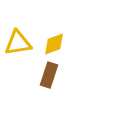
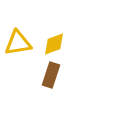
brown rectangle: moved 2 px right
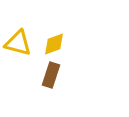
yellow triangle: rotated 24 degrees clockwise
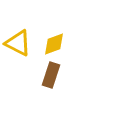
yellow triangle: rotated 12 degrees clockwise
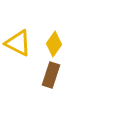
yellow diamond: rotated 35 degrees counterclockwise
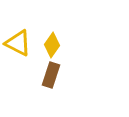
yellow diamond: moved 2 px left, 1 px down
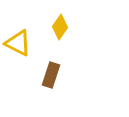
yellow diamond: moved 8 px right, 18 px up
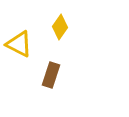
yellow triangle: moved 1 px right, 1 px down
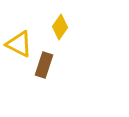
brown rectangle: moved 7 px left, 10 px up
